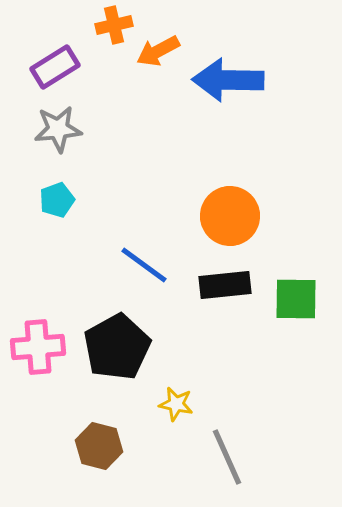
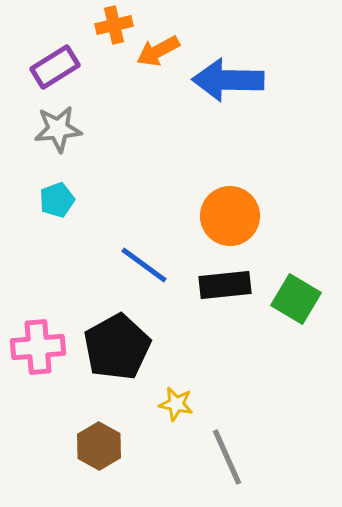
green square: rotated 30 degrees clockwise
brown hexagon: rotated 15 degrees clockwise
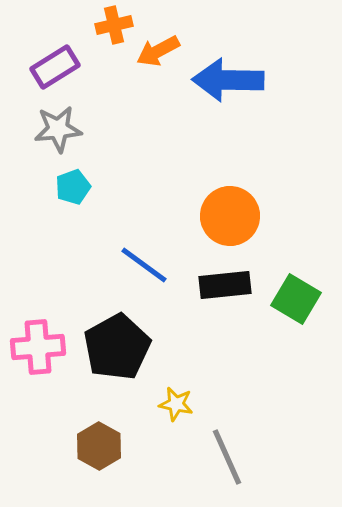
cyan pentagon: moved 16 px right, 13 px up
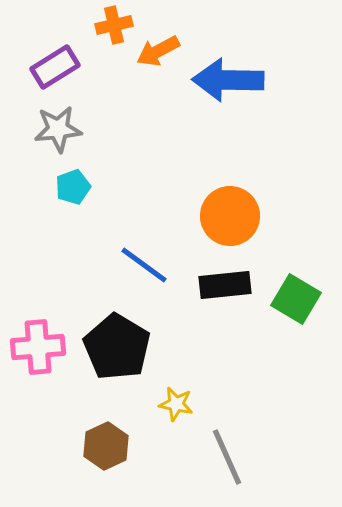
black pentagon: rotated 12 degrees counterclockwise
brown hexagon: moved 7 px right; rotated 6 degrees clockwise
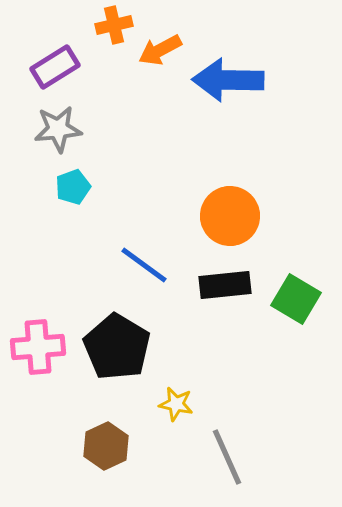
orange arrow: moved 2 px right, 1 px up
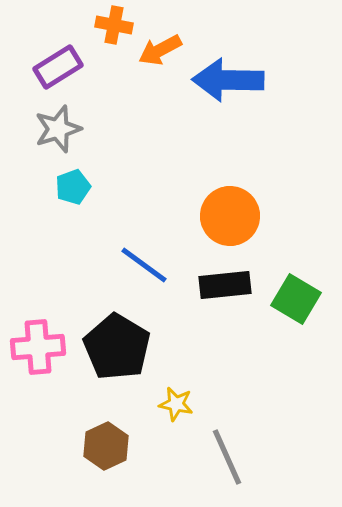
orange cross: rotated 24 degrees clockwise
purple rectangle: moved 3 px right
gray star: rotated 12 degrees counterclockwise
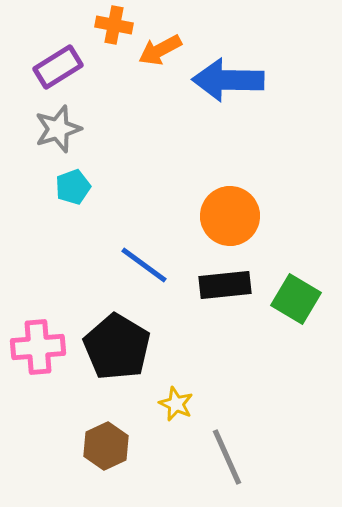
yellow star: rotated 12 degrees clockwise
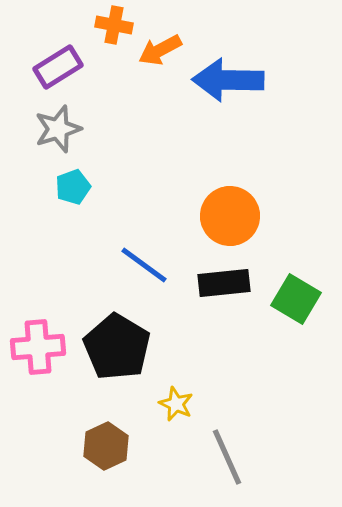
black rectangle: moved 1 px left, 2 px up
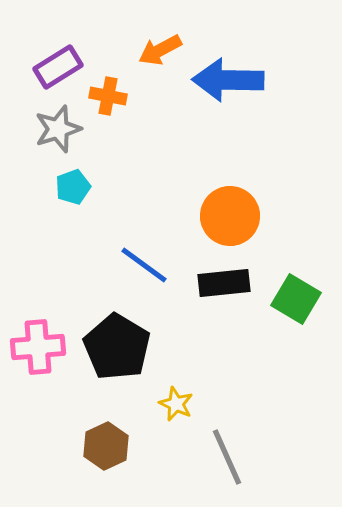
orange cross: moved 6 px left, 71 px down
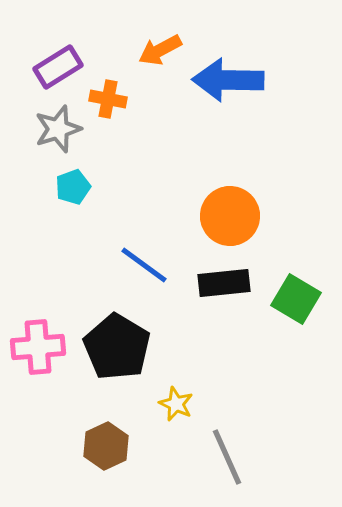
orange cross: moved 3 px down
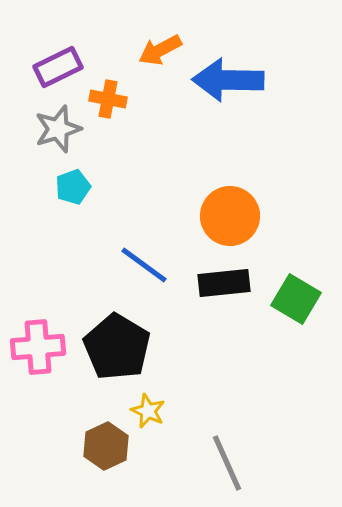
purple rectangle: rotated 6 degrees clockwise
yellow star: moved 28 px left, 7 px down
gray line: moved 6 px down
